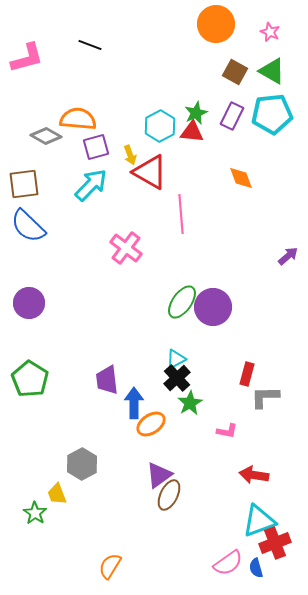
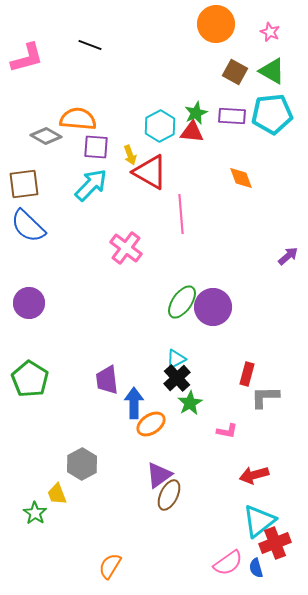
purple rectangle at (232, 116): rotated 68 degrees clockwise
purple square at (96, 147): rotated 20 degrees clockwise
red arrow at (254, 475): rotated 24 degrees counterclockwise
cyan triangle at (259, 521): rotated 18 degrees counterclockwise
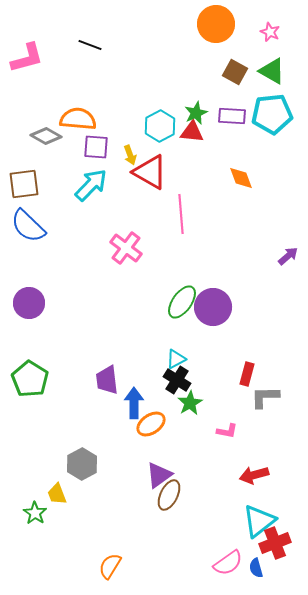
black cross at (177, 378): moved 2 px down; rotated 16 degrees counterclockwise
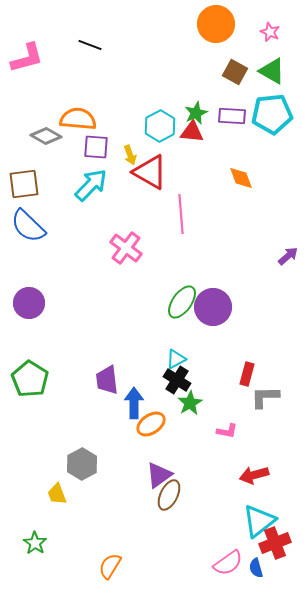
green star at (35, 513): moved 30 px down
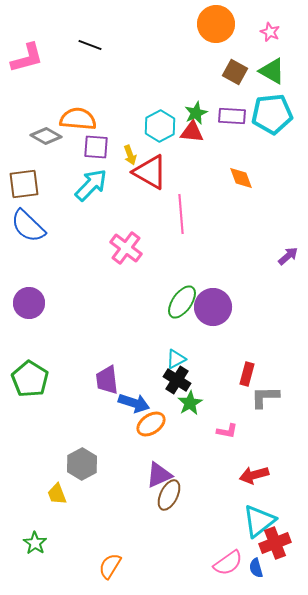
blue arrow at (134, 403): rotated 108 degrees clockwise
purple triangle at (159, 475): rotated 12 degrees clockwise
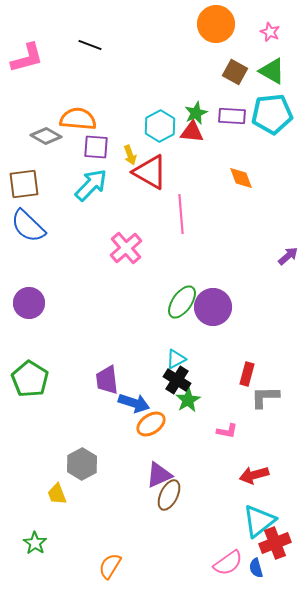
pink cross at (126, 248): rotated 12 degrees clockwise
green star at (190, 403): moved 2 px left, 3 px up
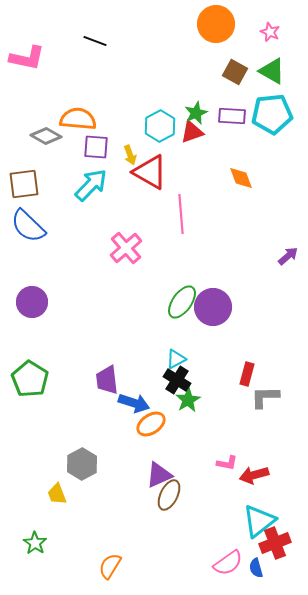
black line at (90, 45): moved 5 px right, 4 px up
pink L-shape at (27, 58): rotated 27 degrees clockwise
red triangle at (192, 132): rotated 25 degrees counterclockwise
purple circle at (29, 303): moved 3 px right, 1 px up
pink L-shape at (227, 431): moved 32 px down
